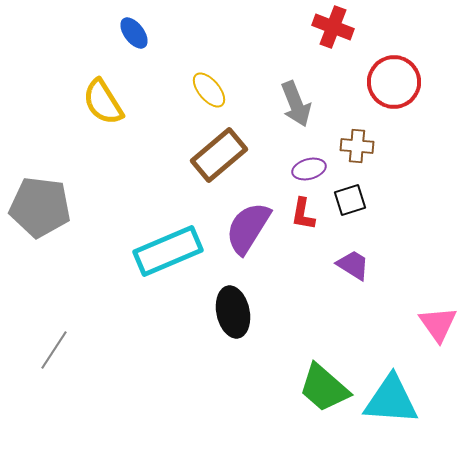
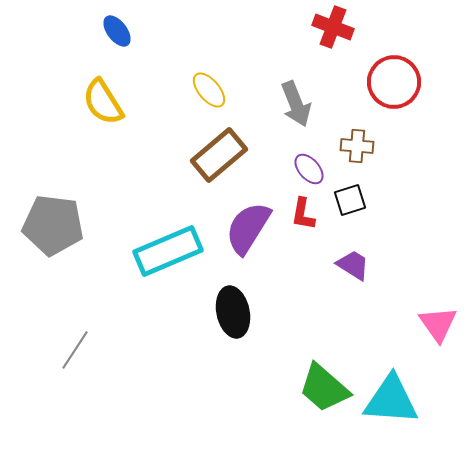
blue ellipse: moved 17 px left, 2 px up
purple ellipse: rotated 64 degrees clockwise
gray pentagon: moved 13 px right, 18 px down
gray line: moved 21 px right
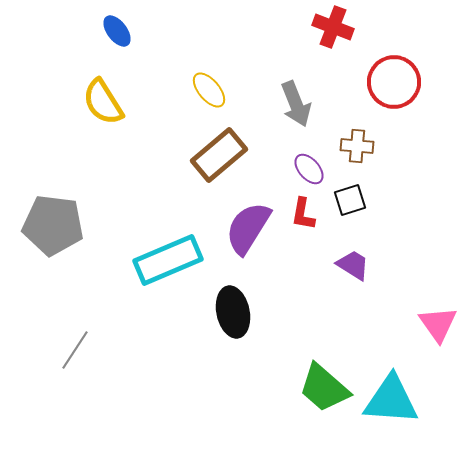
cyan rectangle: moved 9 px down
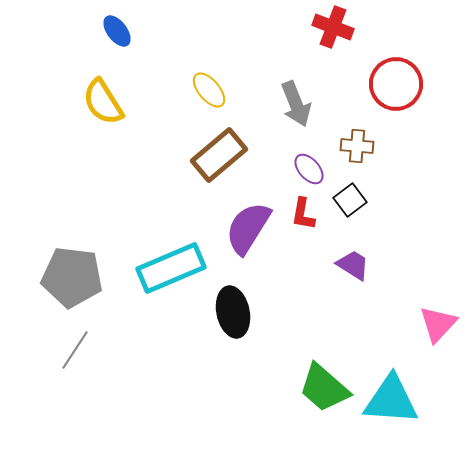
red circle: moved 2 px right, 2 px down
black square: rotated 20 degrees counterclockwise
gray pentagon: moved 19 px right, 52 px down
cyan rectangle: moved 3 px right, 8 px down
pink triangle: rotated 18 degrees clockwise
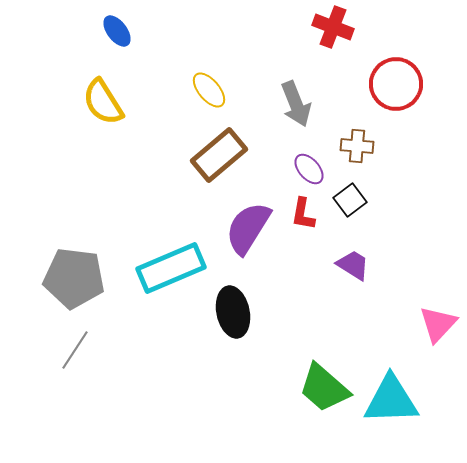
gray pentagon: moved 2 px right, 1 px down
cyan triangle: rotated 6 degrees counterclockwise
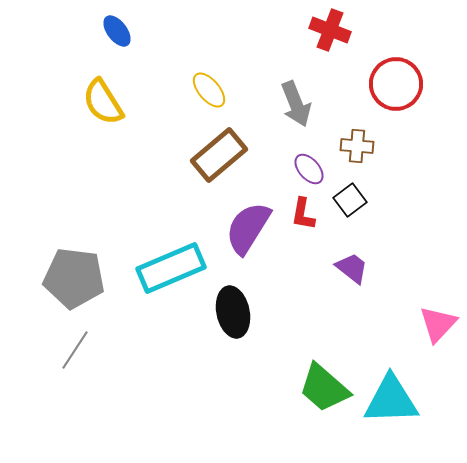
red cross: moved 3 px left, 3 px down
purple trapezoid: moved 1 px left, 3 px down; rotated 6 degrees clockwise
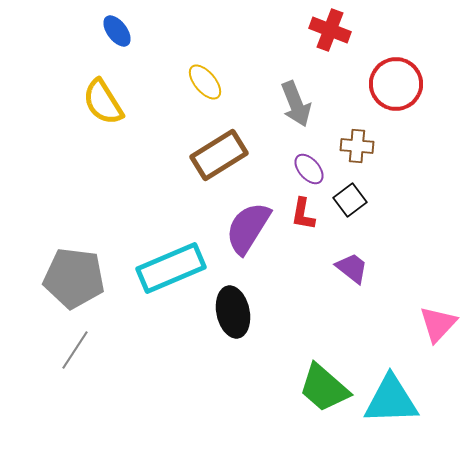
yellow ellipse: moved 4 px left, 8 px up
brown rectangle: rotated 8 degrees clockwise
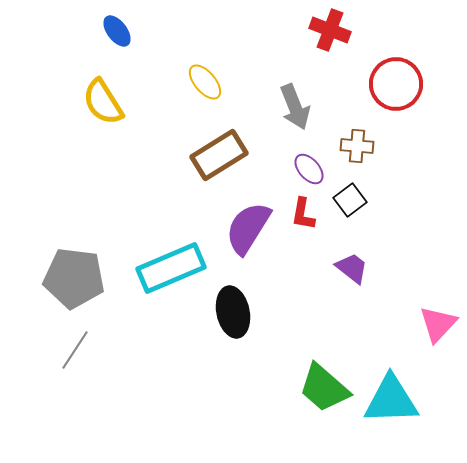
gray arrow: moved 1 px left, 3 px down
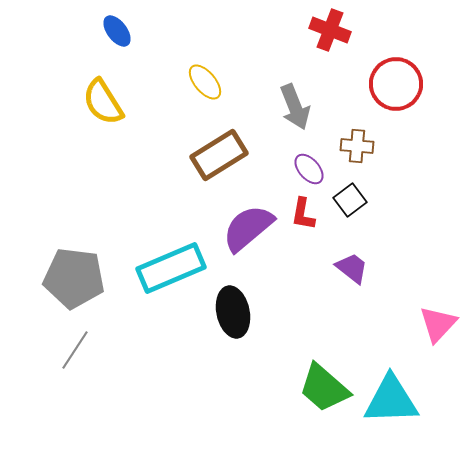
purple semicircle: rotated 18 degrees clockwise
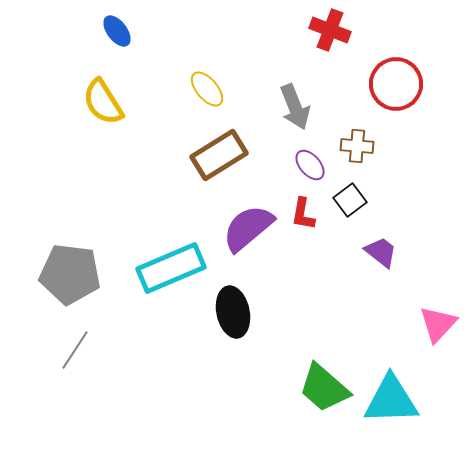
yellow ellipse: moved 2 px right, 7 px down
purple ellipse: moved 1 px right, 4 px up
purple trapezoid: moved 29 px right, 16 px up
gray pentagon: moved 4 px left, 4 px up
